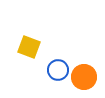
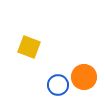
blue circle: moved 15 px down
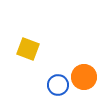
yellow square: moved 1 px left, 2 px down
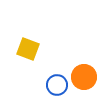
blue circle: moved 1 px left
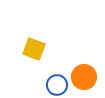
yellow square: moved 6 px right
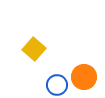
yellow square: rotated 20 degrees clockwise
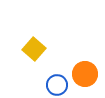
orange circle: moved 1 px right, 3 px up
